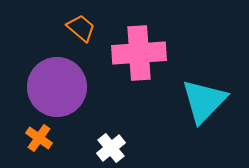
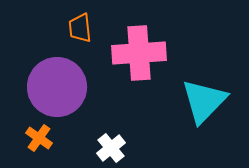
orange trapezoid: moved 1 px left; rotated 136 degrees counterclockwise
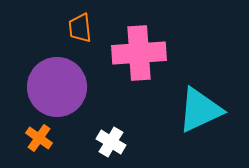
cyan triangle: moved 4 px left, 9 px down; rotated 21 degrees clockwise
white cross: moved 6 px up; rotated 20 degrees counterclockwise
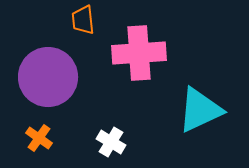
orange trapezoid: moved 3 px right, 8 px up
purple circle: moved 9 px left, 10 px up
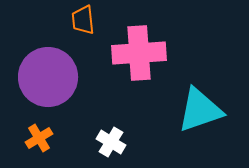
cyan triangle: rotated 6 degrees clockwise
orange cross: rotated 24 degrees clockwise
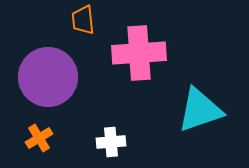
white cross: rotated 36 degrees counterclockwise
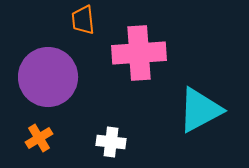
cyan triangle: rotated 9 degrees counterclockwise
white cross: rotated 12 degrees clockwise
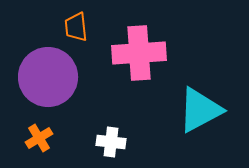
orange trapezoid: moved 7 px left, 7 px down
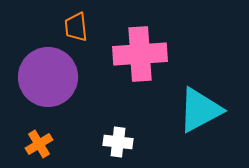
pink cross: moved 1 px right, 1 px down
orange cross: moved 6 px down
white cross: moved 7 px right
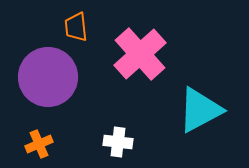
pink cross: rotated 38 degrees counterclockwise
orange cross: rotated 8 degrees clockwise
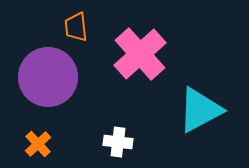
orange cross: moved 1 px left; rotated 20 degrees counterclockwise
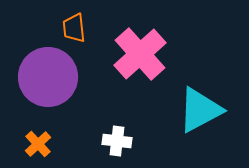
orange trapezoid: moved 2 px left, 1 px down
white cross: moved 1 px left, 1 px up
